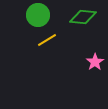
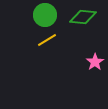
green circle: moved 7 px right
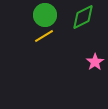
green diamond: rotated 32 degrees counterclockwise
yellow line: moved 3 px left, 4 px up
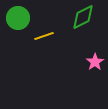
green circle: moved 27 px left, 3 px down
yellow line: rotated 12 degrees clockwise
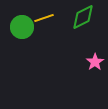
green circle: moved 4 px right, 9 px down
yellow line: moved 18 px up
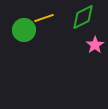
green circle: moved 2 px right, 3 px down
pink star: moved 17 px up
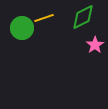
green circle: moved 2 px left, 2 px up
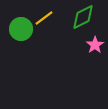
yellow line: rotated 18 degrees counterclockwise
green circle: moved 1 px left, 1 px down
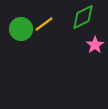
yellow line: moved 6 px down
